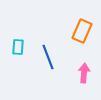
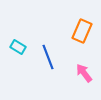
cyan rectangle: rotated 63 degrees counterclockwise
pink arrow: rotated 42 degrees counterclockwise
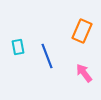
cyan rectangle: rotated 49 degrees clockwise
blue line: moved 1 px left, 1 px up
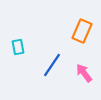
blue line: moved 5 px right, 9 px down; rotated 55 degrees clockwise
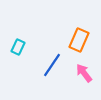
orange rectangle: moved 3 px left, 9 px down
cyan rectangle: rotated 35 degrees clockwise
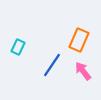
pink arrow: moved 1 px left, 2 px up
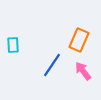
cyan rectangle: moved 5 px left, 2 px up; rotated 28 degrees counterclockwise
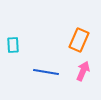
blue line: moved 6 px left, 7 px down; rotated 65 degrees clockwise
pink arrow: rotated 60 degrees clockwise
